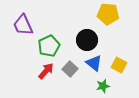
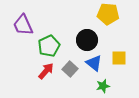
yellow square: moved 7 px up; rotated 28 degrees counterclockwise
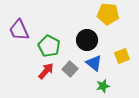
purple trapezoid: moved 4 px left, 5 px down
green pentagon: rotated 20 degrees counterclockwise
yellow square: moved 3 px right, 2 px up; rotated 21 degrees counterclockwise
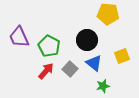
purple trapezoid: moved 7 px down
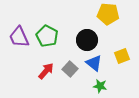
green pentagon: moved 2 px left, 10 px up
green star: moved 3 px left; rotated 24 degrees clockwise
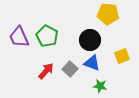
black circle: moved 3 px right
blue triangle: moved 2 px left; rotated 18 degrees counterclockwise
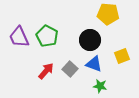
blue triangle: moved 2 px right, 1 px down
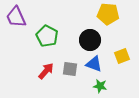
purple trapezoid: moved 3 px left, 20 px up
gray square: rotated 35 degrees counterclockwise
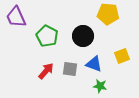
black circle: moved 7 px left, 4 px up
